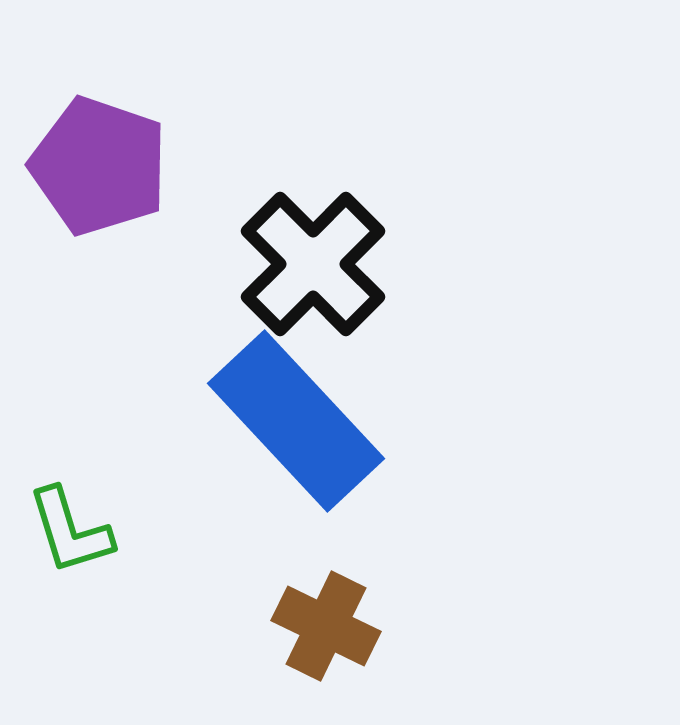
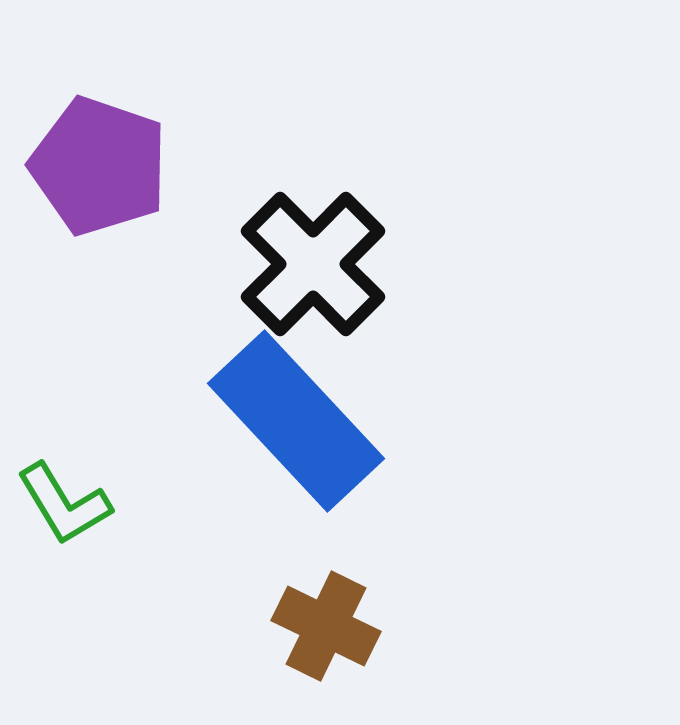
green L-shape: moved 6 px left, 27 px up; rotated 14 degrees counterclockwise
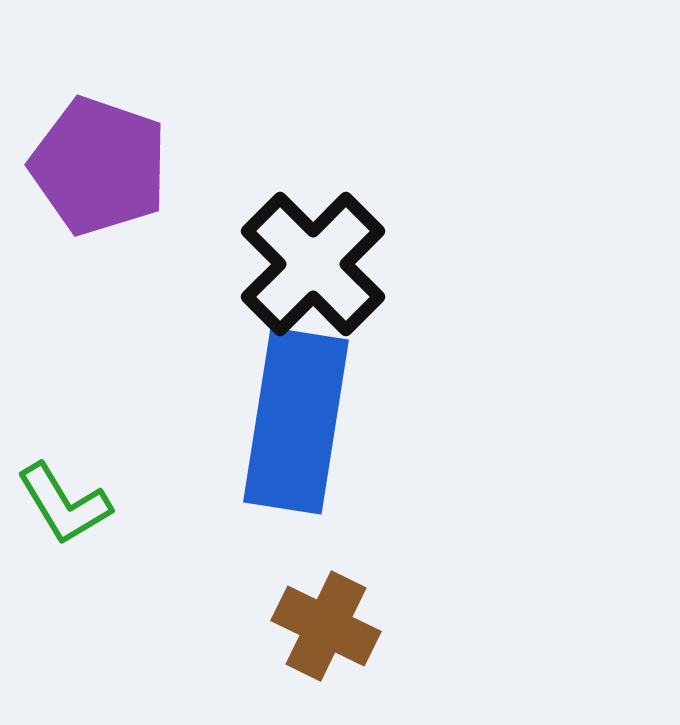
blue rectangle: rotated 52 degrees clockwise
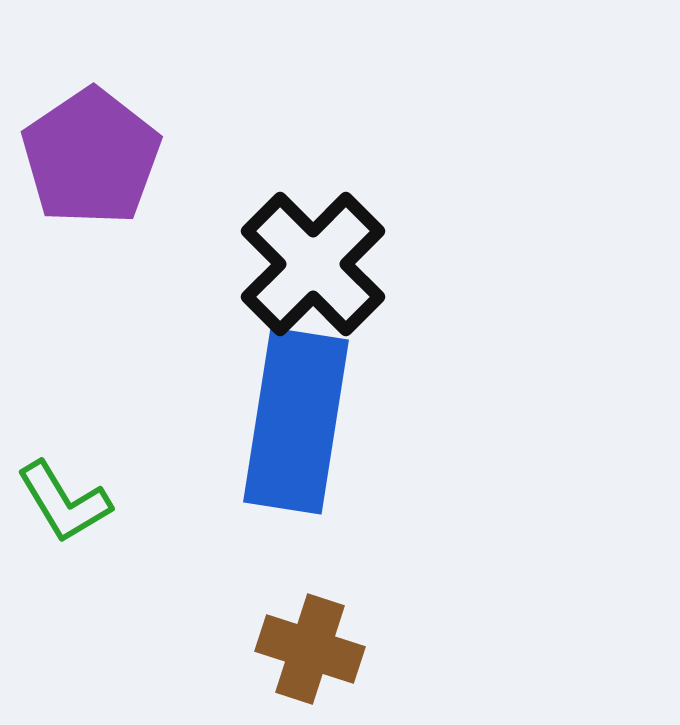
purple pentagon: moved 8 px left, 9 px up; rotated 19 degrees clockwise
green L-shape: moved 2 px up
brown cross: moved 16 px left, 23 px down; rotated 8 degrees counterclockwise
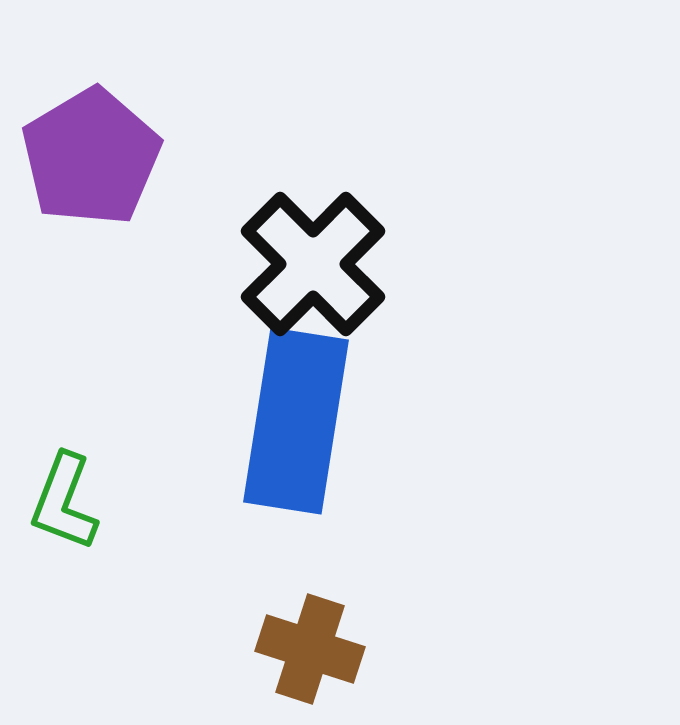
purple pentagon: rotated 3 degrees clockwise
green L-shape: rotated 52 degrees clockwise
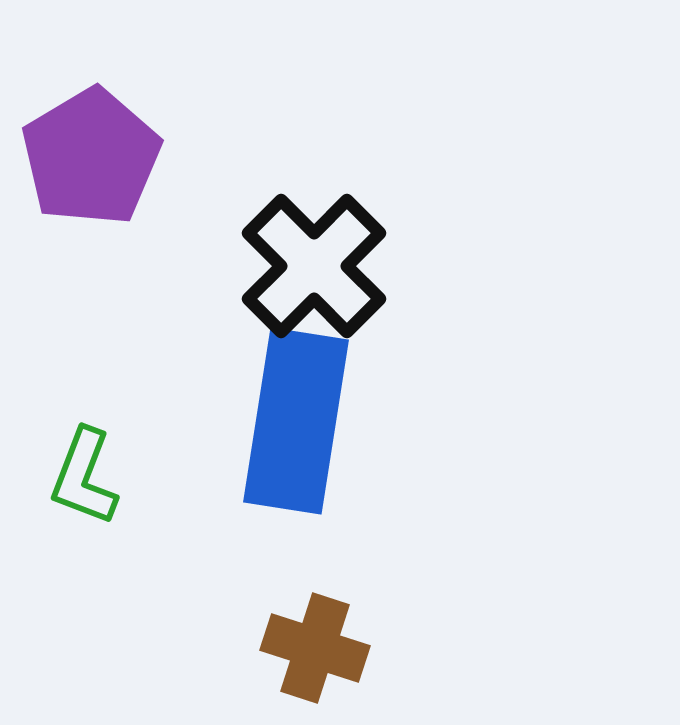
black cross: moved 1 px right, 2 px down
green L-shape: moved 20 px right, 25 px up
brown cross: moved 5 px right, 1 px up
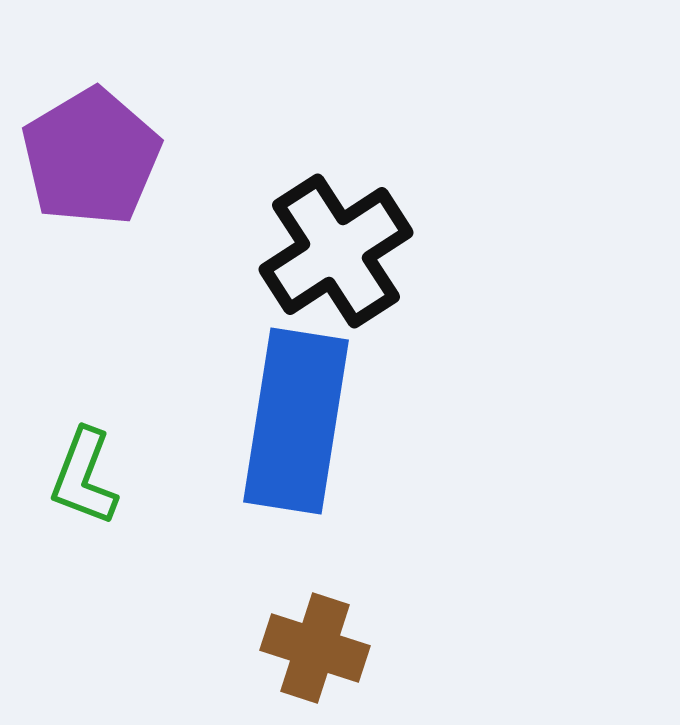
black cross: moved 22 px right, 15 px up; rotated 12 degrees clockwise
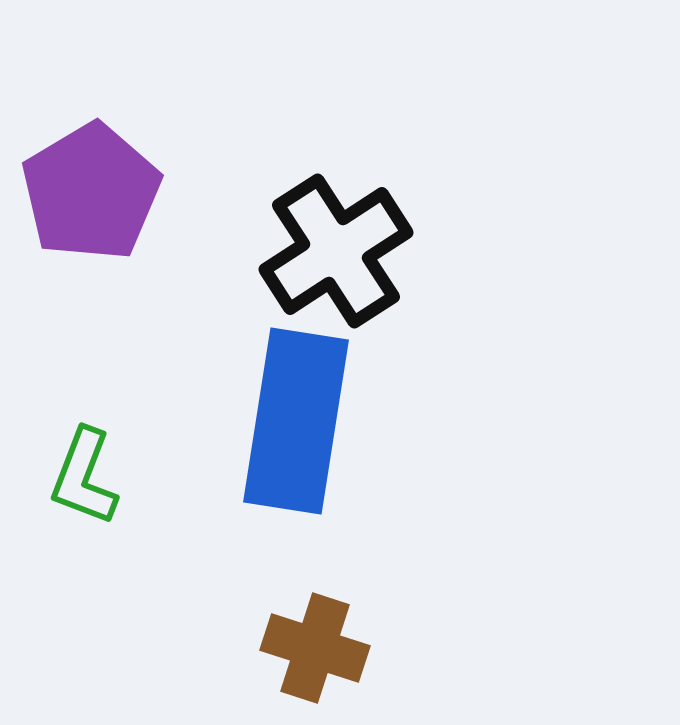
purple pentagon: moved 35 px down
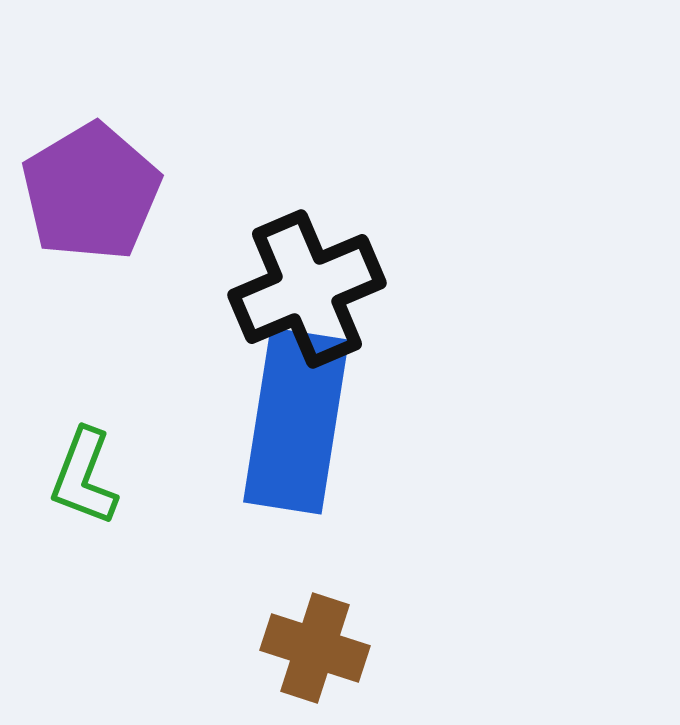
black cross: moved 29 px left, 38 px down; rotated 10 degrees clockwise
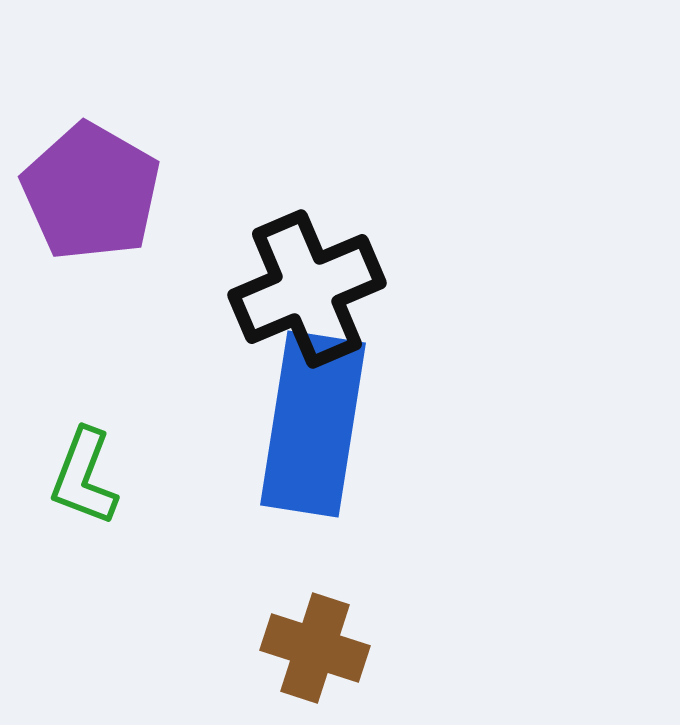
purple pentagon: rotated 11 degrees counterclockwise
blue rectangle: moved 17 px right, 3 px down
